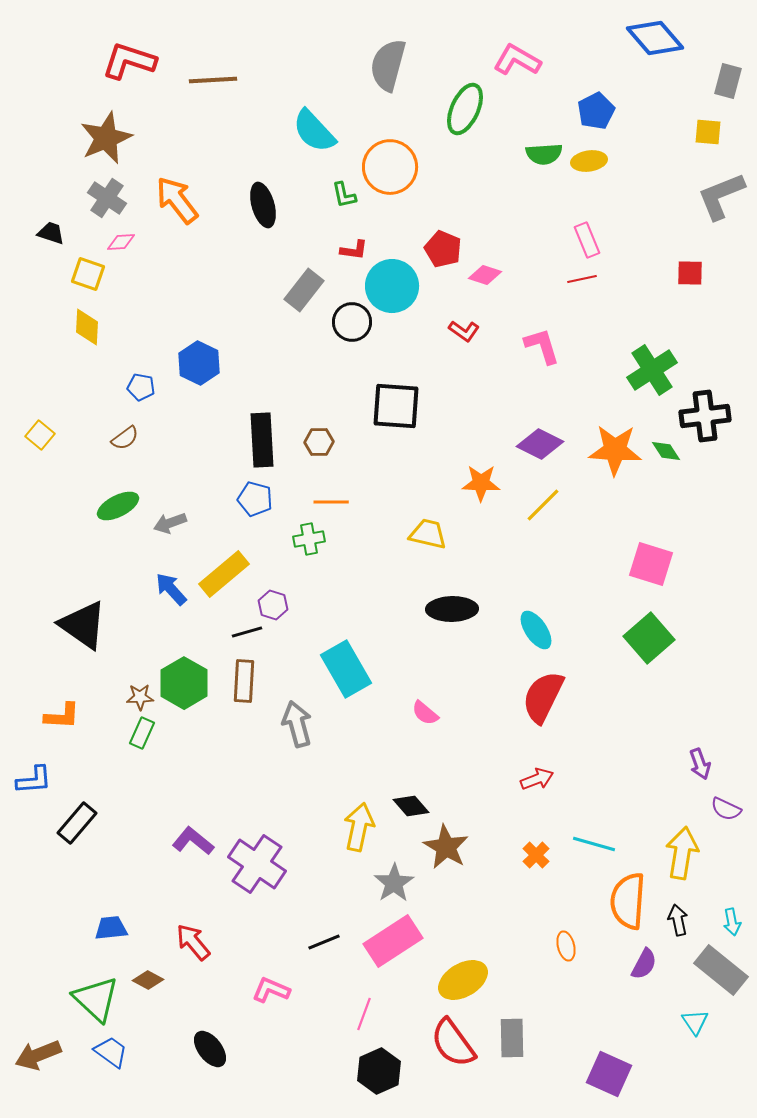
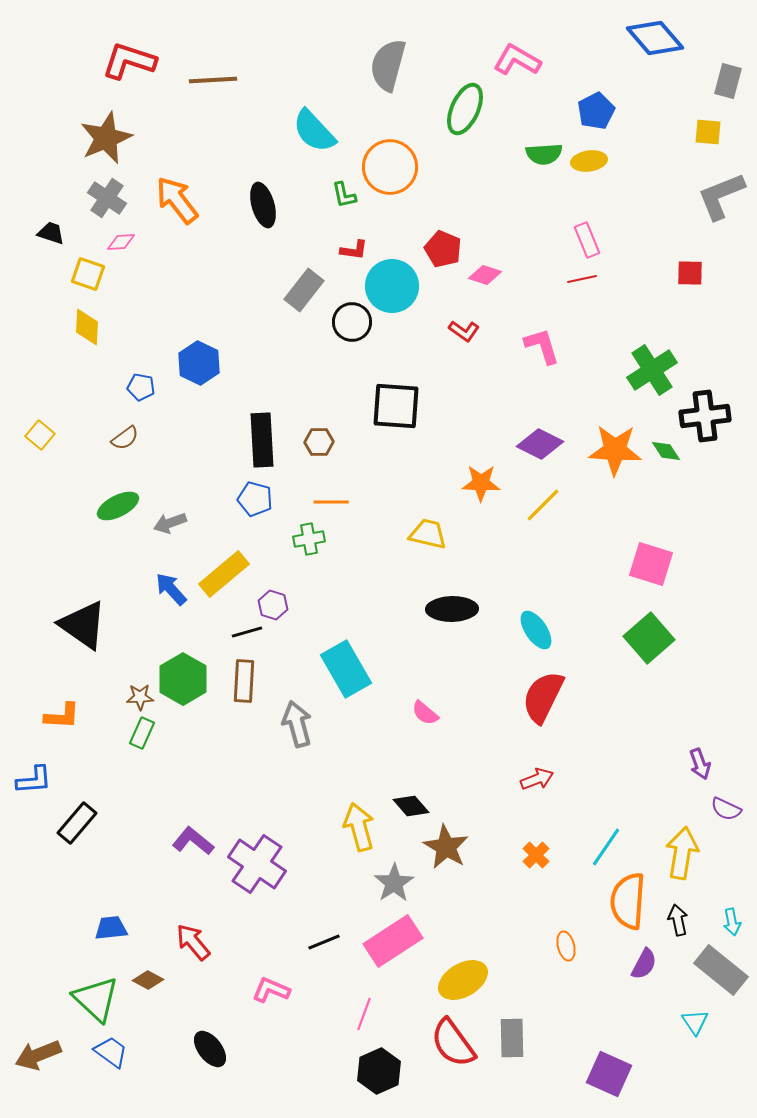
green hexagon at (184, 683): moved 1 px left, 4 px up
yellow arrow at (359, 827): rotated 27 degrees counterclockwise
cyan line at (594, 844): moved 12 px right, 3 px down; rotated 72 degrees counterclockwise
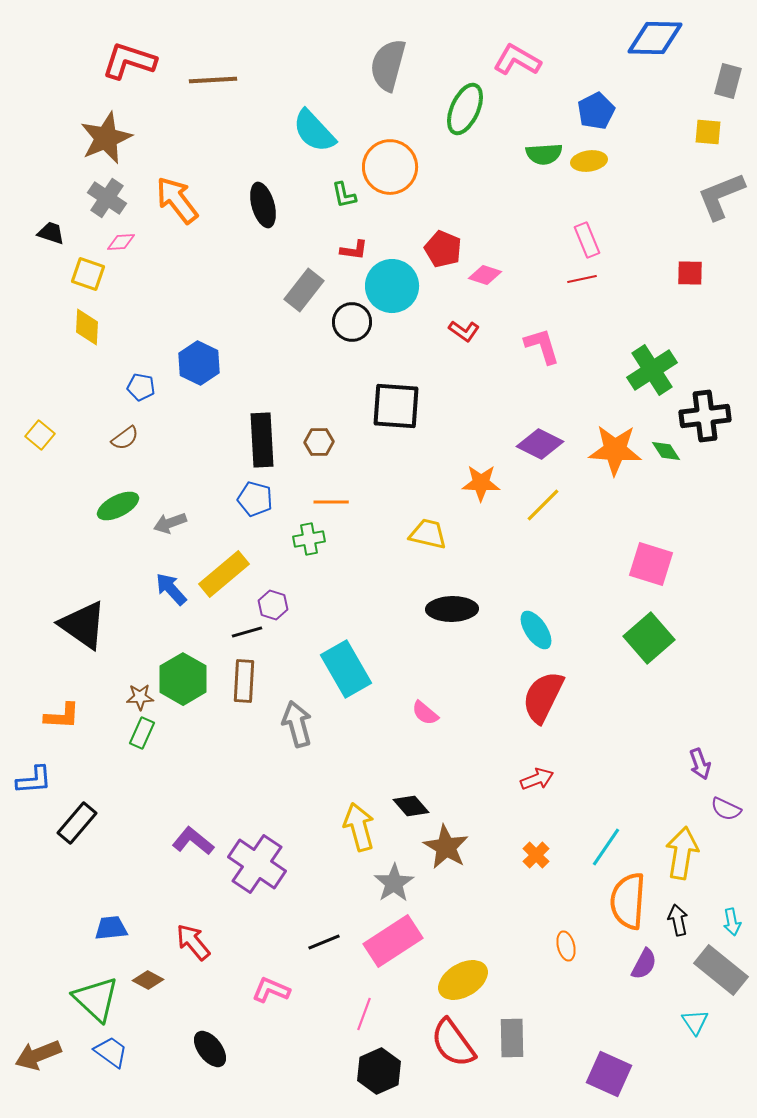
blue diamond at (655, 38): rotated 48 degrees counterclockwise
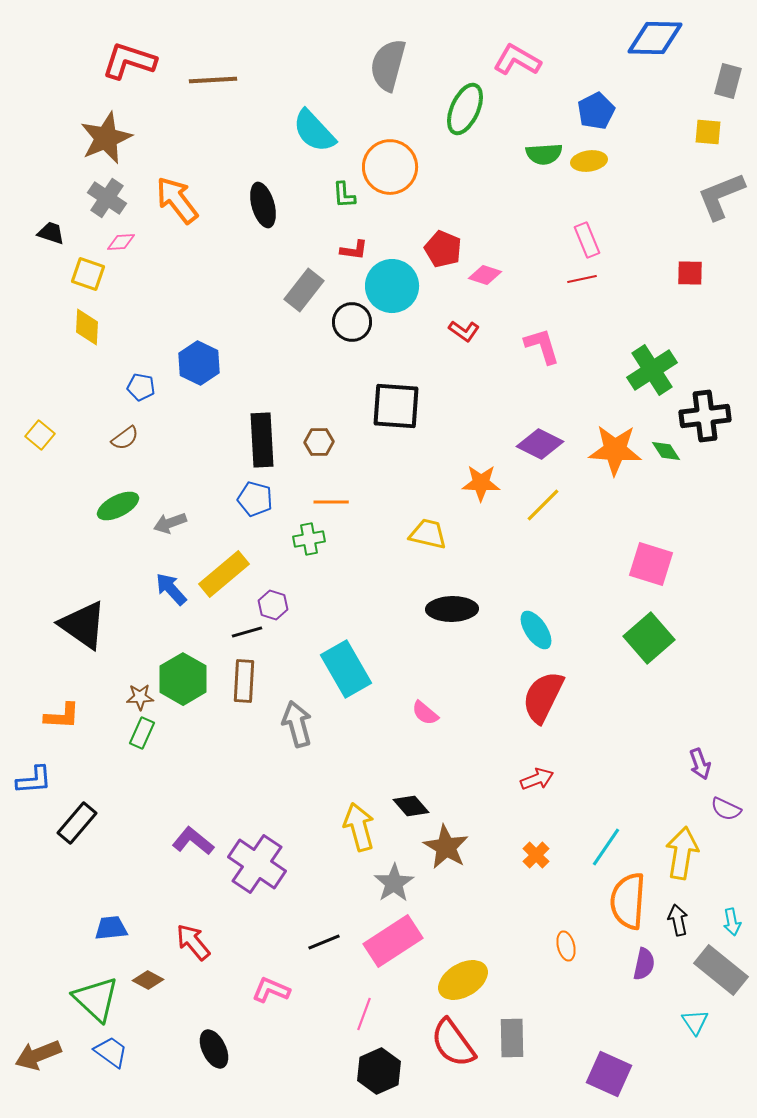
green L-shape at (344, 195): rotated 8 degrees clockwise
purple semicircle at (644, 964): rotated 16 degrees counterclockwise
black ellipse at (210, 1049): moved 4 px right; rotated 12 degrees clockwise
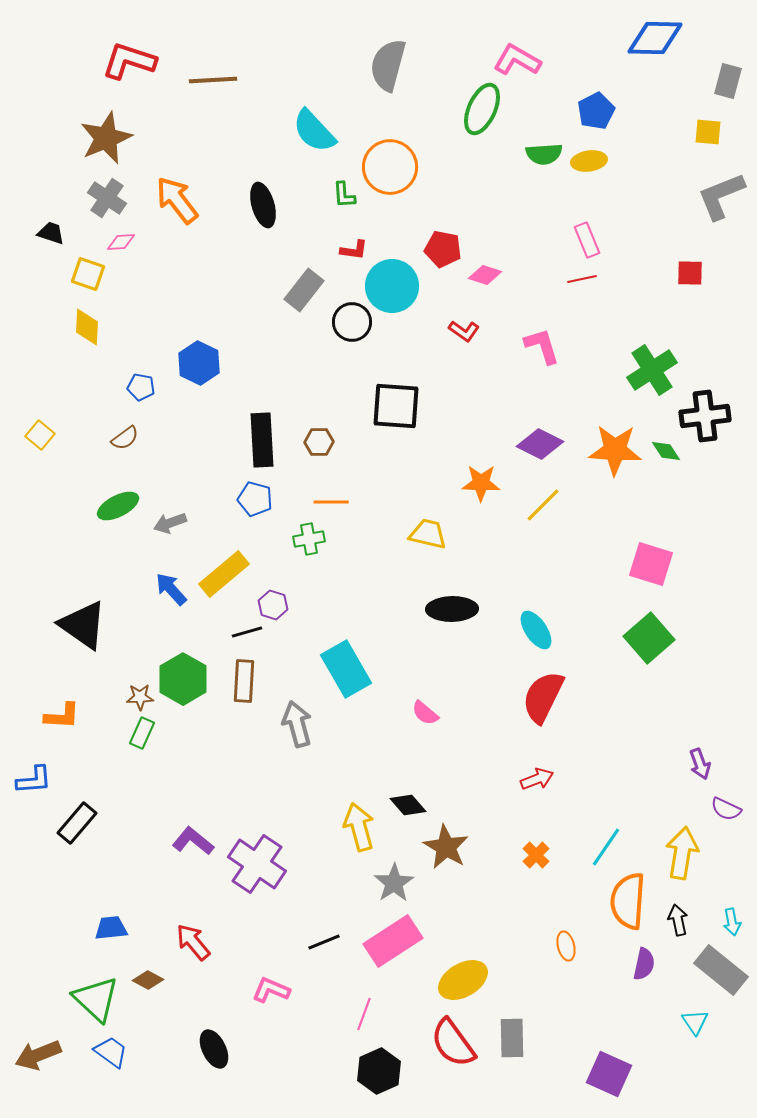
green ellipse at (465, 109): moved 17 px right
red pentagon at (443, 249): rotated 12 degrees counterclockwise
black diamond at (411, 806): moved 3 px left, 1 px up
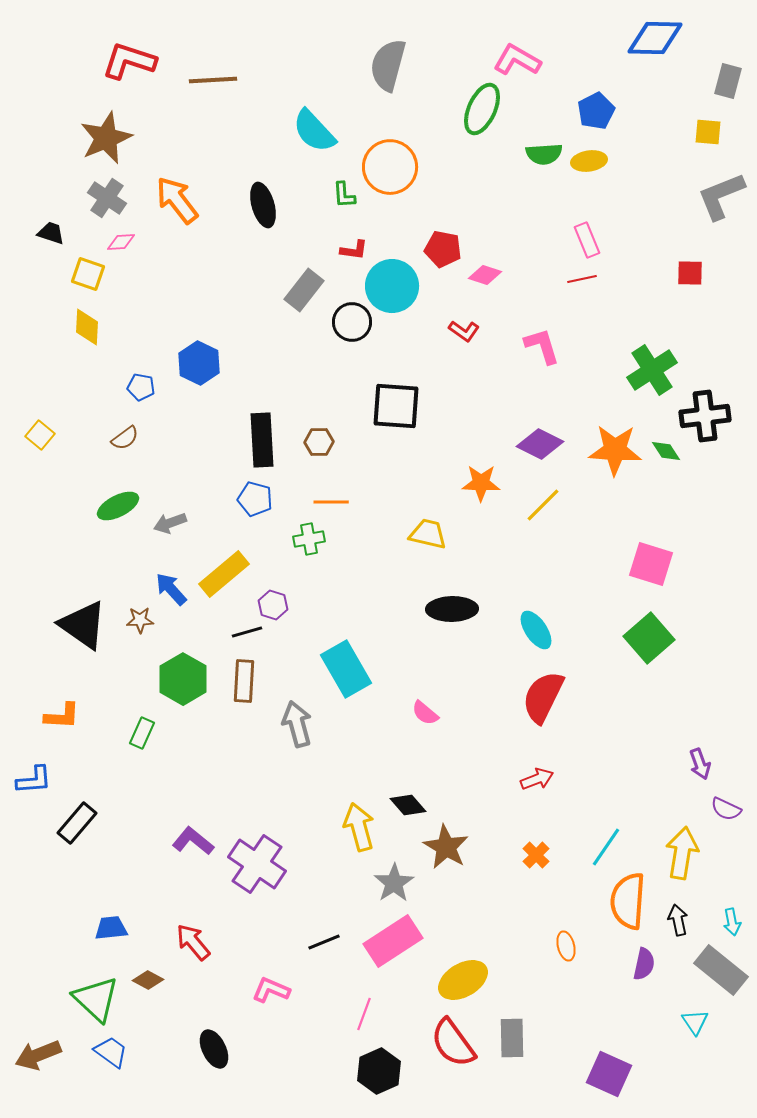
brown star at (140, 697): moved 77 px up
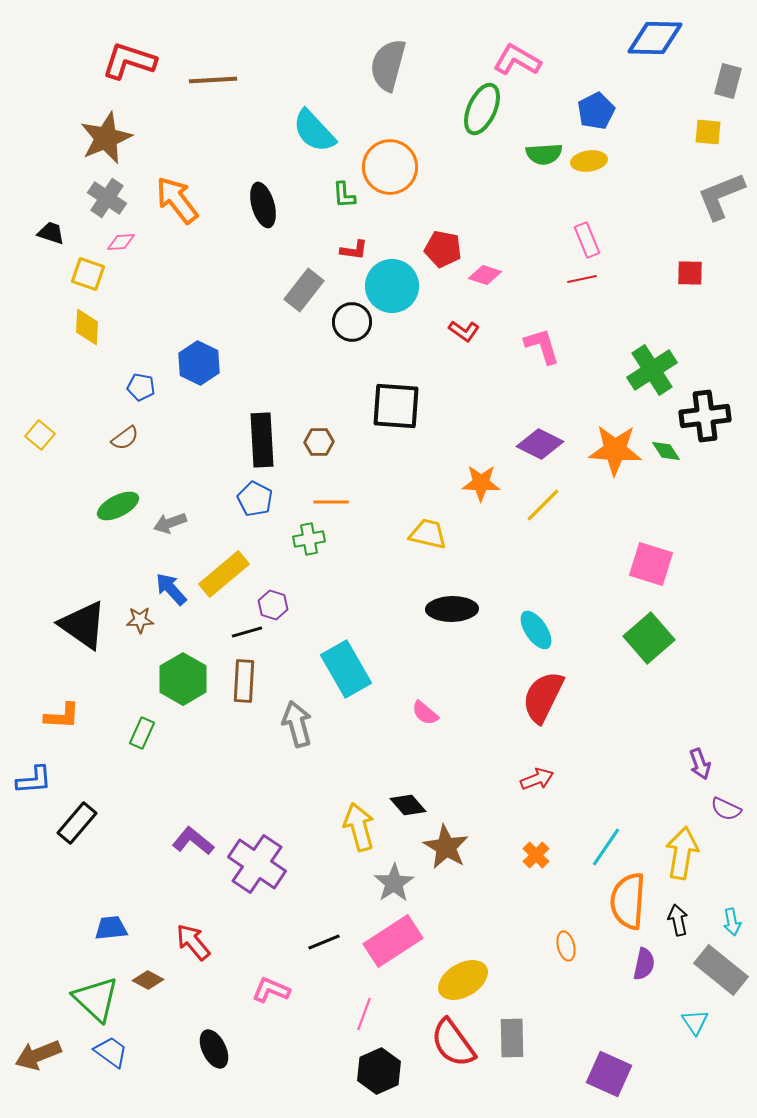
blue pentagon at (255, 499): rotated 12 degrees clockwise
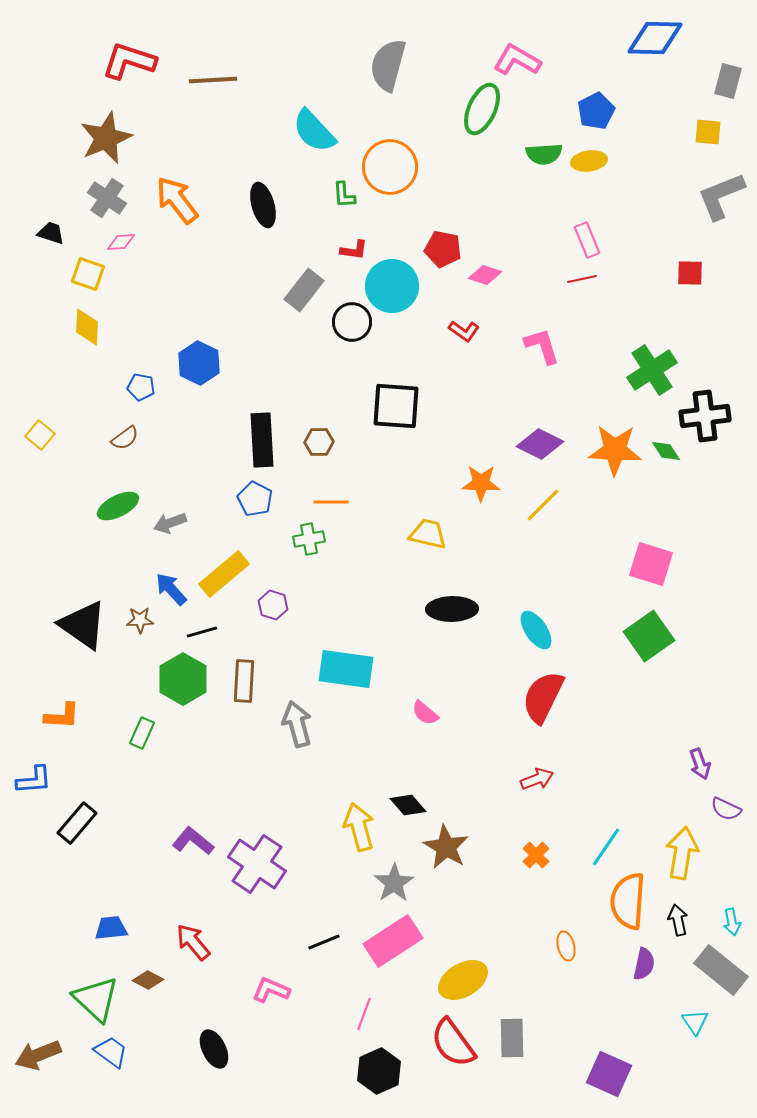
black line at (247, 632): moved 45 px left
green square at (649, 638): moved 2 px up; rotated 6 degrees clockwise
cyan rectangle at (346, 669): rotated 52 degrees counterclockwise
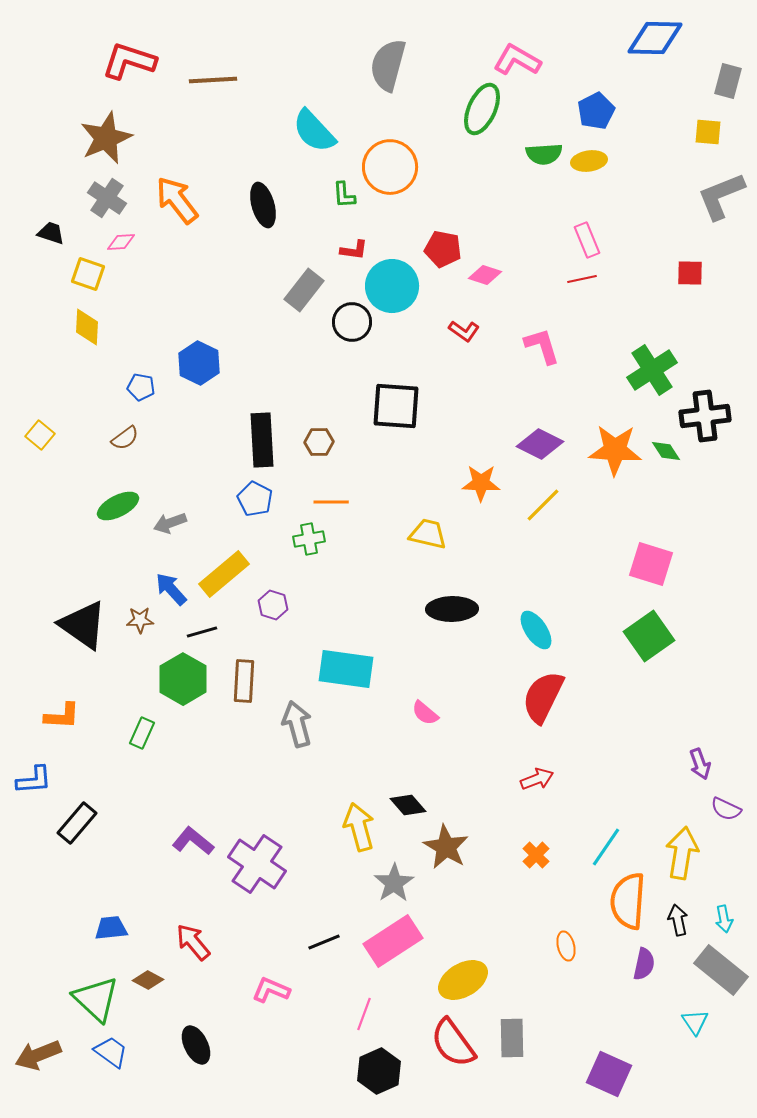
cyan arrow at (732, 922): moved 8 px left, 3 px up
black ellipse at (214, 1049): moved 18 px left, 4 px up
